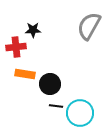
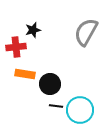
gray semicircle: moved 3 px left, 6 px down
black star: rotated 14 degrees counterclockwise
cyan circle: moved 3 px up
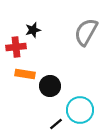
black circle: moved 2 px down
black line: moved 18 px down; rotated 48 degrees counterclockwise
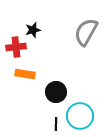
black circle: moved 6 px right, 6 px down
cyan circle: moved 6 px down
black line: rotated 48 degrees counterclockwise
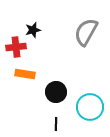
cyan circle: moved 10 px right, 9 px up
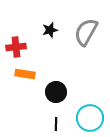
black star: moved 17 px right
cyan circle: moved 11 px down
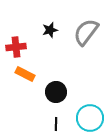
gray semicircle: rotated 8 degrees clockwise
orange rectangle: rotated 18 degrees clockwise
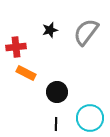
orange rectangle: moved 1 px right, 1 px up
black circle: moved 1 px right
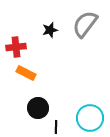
gray semicircle: moved 1 px left, 8 px up
black circle: moved 19 px left, 16 px down
black line: moved 3 px down
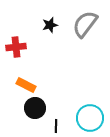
black star: moved 5 px up
orange rectangle: moved 12 px down
black circle: moved 3 px left
black line: moved 1 px up
